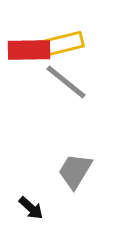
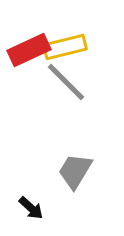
yellow rectangle: moved 3 px right, 3 px down
red rectangle: rotated 24 degrees counterclockwise
gray line: rotated 6 degrees clockwise
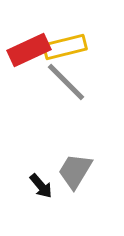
black arrow: moved 10 px right, 22 px up; rotated 8 degrees clockwise
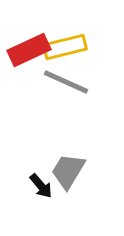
gray line: rotated 21 degrees counterclockwise
gray trapezoid: moved 7 px left
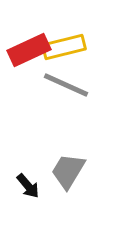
yellow rectangle: moved 1 px left
gray line: moved 3 px down
black arrow: moved 13 px left
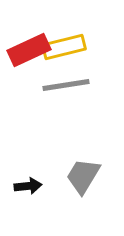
gray line: rotated 33 degrees counterclockwise
gray trapezoid: moved 15 px right, 5 px down
black arrow: rotated 56 degrees counterclockwise
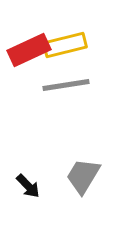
yellow rectangle: moved 1 px right, 2 px up
black arrow: rotated 52 degrees clockwise
